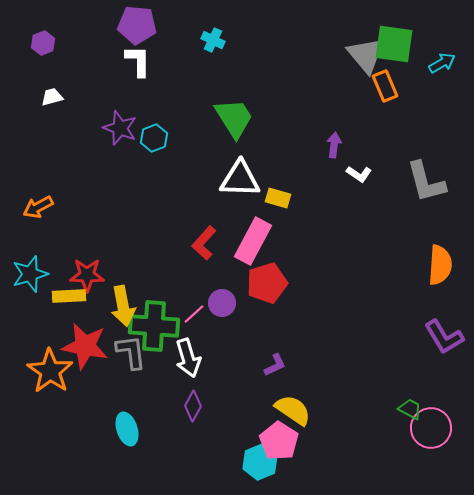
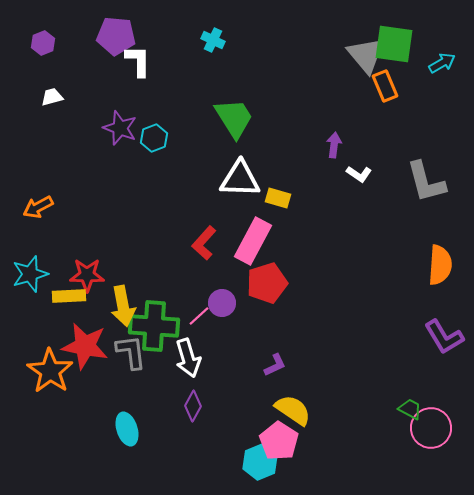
purple pentagon at (137, 25): moved 21 px left, 11 px down
pink line at (194, 314): moved 5 px right, 2 px down
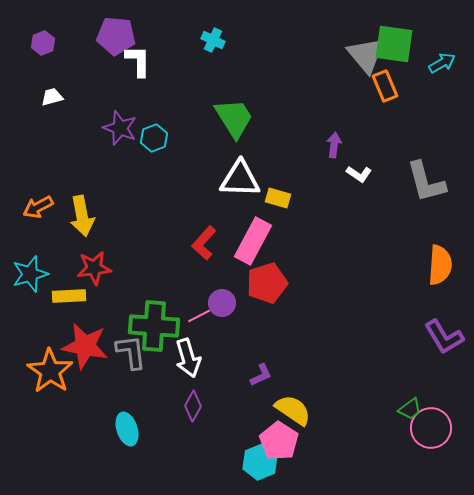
red star at (87, 275): moved 7 px right, 7 px up; rotated 8 degrees counterclockwise
yellow arrow at (123, 306): moved 41 px left, 90 px up
pink line at (199, 316): rotated 15 degrees clockwise
purple L-shape at (275, 365): moved 14 px left, 10 px down
green trapezoid at (410, 409): rotated 115 degrees clockwise
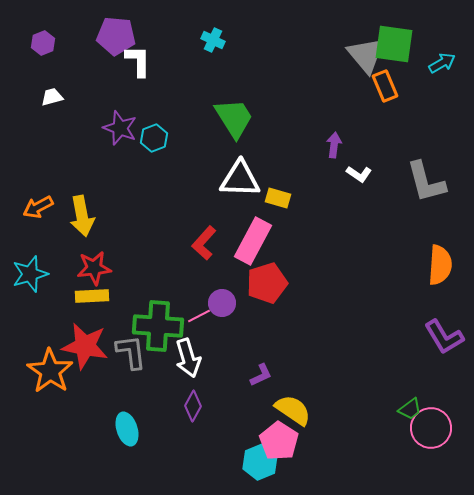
yellow rectangle at (69, 296): moved 23 px right
green cross at (154, 326): moved 4 px right
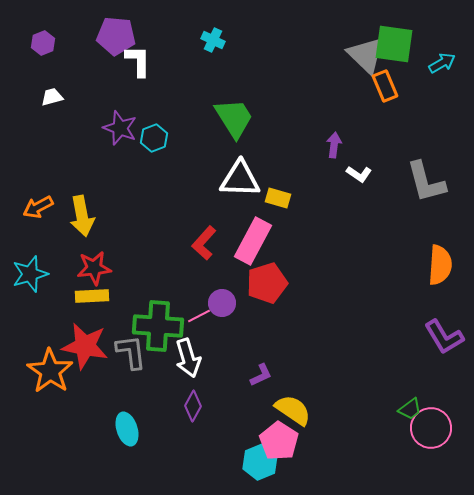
gray triangle at (366, 55): rotated 6 degrees counterclockwise
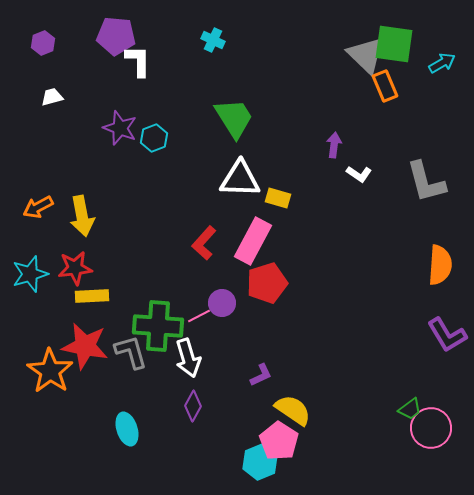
red star at (94, 268): moved 19 px left
purple L-shape at (444, 337): moved 3 px right, 2 px up
gray L-shape at (131, 352): rotated 9 degrees counterclockwise
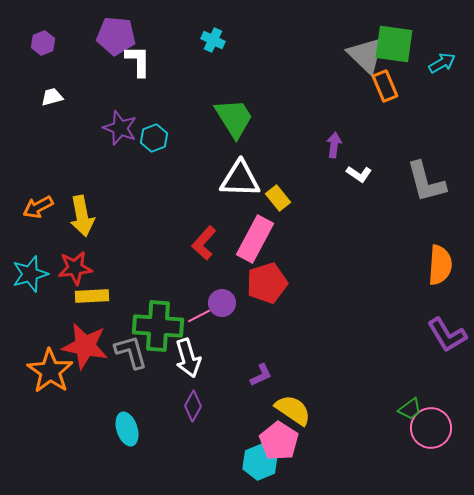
yellow rectangle at (278, 198): rotated 35 degrees clockwise
pink rectangle at (253, 241): moved 2 px right, 2 px up
